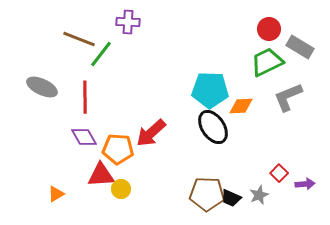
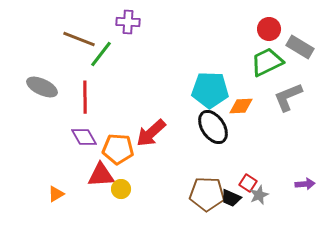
red square: moved 31 px left, 10 px down; rotated 12 degrees counterclockwise
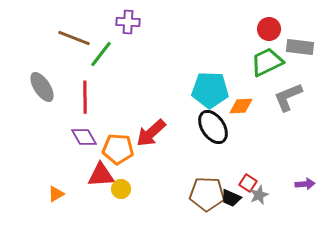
brown line: moved 5 px left, 1 px up
gray rectangle: rotated 24 degrees counterclockwise
gray ellipse: rotated 32 degrees clockwise
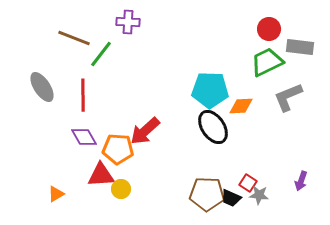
red line: moved 2 px left, 2 px up
red arrow: moved 6 px left, 2 px up
purple arrow: moved 4 px left, 3 px up; rotated 114 degrees clockwise
gray star: rotated 30 degrees clockwise
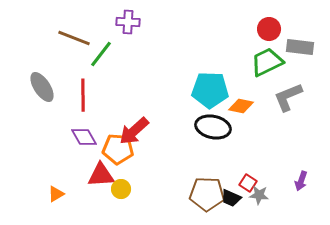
orange diamond: rotated 15 degrees clockwise
black ellipse: rotated 44 degrees counterclockwise
red arrow: moved 11 px left
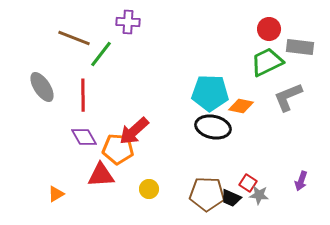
cyan pentagon: moved 3 px down
yellow circle: moved 28 px right
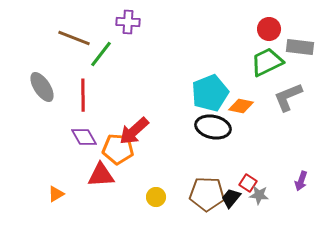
cyan pentagon: rotated 24 degrees counterclockwise
yellow circle: moved 7 px right, 8 px down
black trapezoid: rotated 105 degrees clockwise
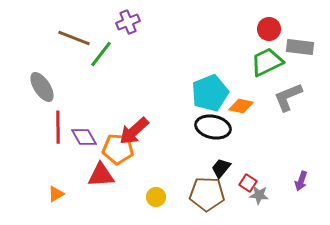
purple cross: rotated 25 degrees counterclockwise
red line: moved 25 px left, 32 px down
black trapezoid: moved 10 px left, 30 px up
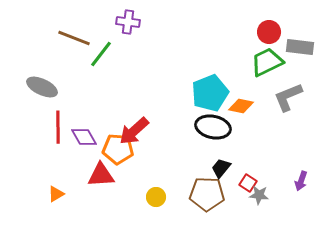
purple cross: rotated 30 degrees clockwise
red circle: moved 3 px down
gray ellipse: rotated 32 degrees counterclockwise
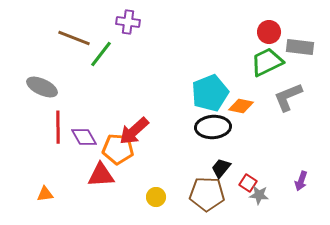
black ellipse: rotated 16 degrees counterclockwise
orange triangle: moved 11 px left; rotated 24 degrees clockwise
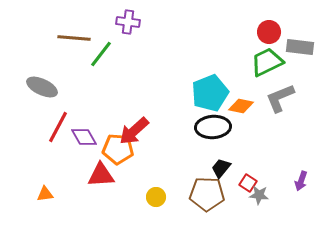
brown line: rotated 16 degrees counterclockwise
gray L-shape: moved 8 px left, 1 px down
red line: rotated 28 degrees clockwise
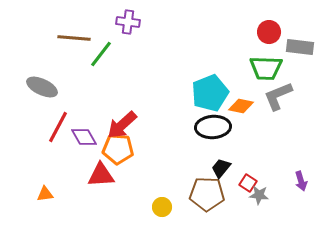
green trapezoid: moved 1 px left, 6 px down; rotated 152 degrees counterclockwise
gray L-shape: moved 2 px left, 2 px up
red arrow: moved 12 px left, 6 px up
purple arrow: rotated 36 degrees counterclockwise
yellow circle: moved 6 px right, 10 px down
